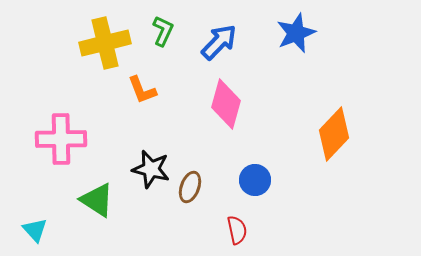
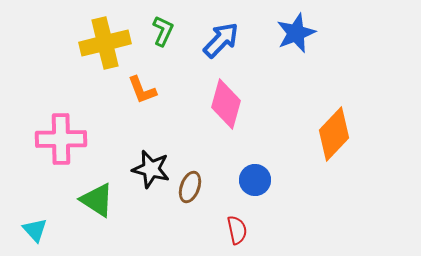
blue arrow: moved 2 px right, 2 px up
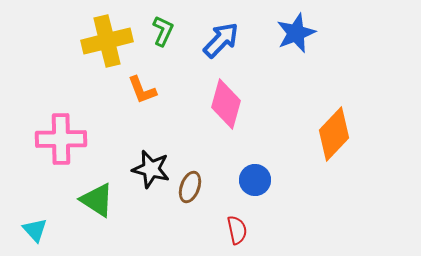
yellow cross: moved 2 px right, 2 px up
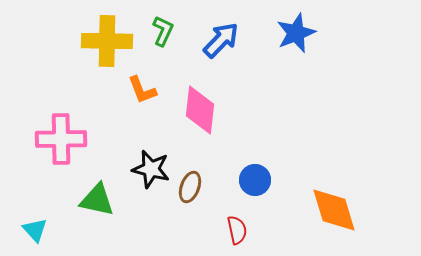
yellow cross: rotated 15 degrees clockwise
pink diamond: moved 26 px left, 6 px down; rotated 9 degrees counterclockwise
orange diamond: moved 76 px down; rotated 60 degrees counterclockwise
green triangle: rotated 21 degrees counterclockwise
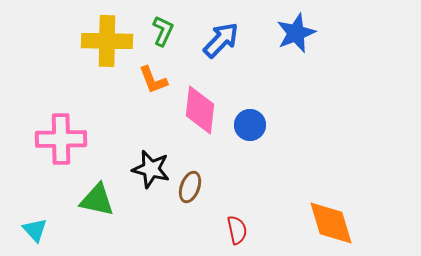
orange L-shape: moved 11 px right, 10 px up
blue circle: moved 5 px left, 55 px up
orange diamond: moved 3 px left, 13 px down
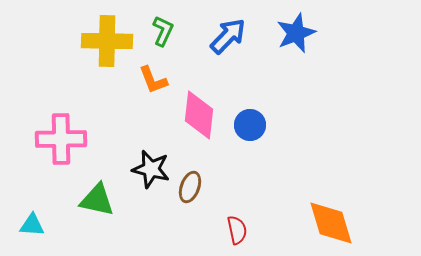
blue arrow: moved 7 px right, 4 px up
pink diamond: moved 1 px left, 5 px down
cyan triangle: moved 3 px left, 5 px up; rotated 44 degrees counterclockwise
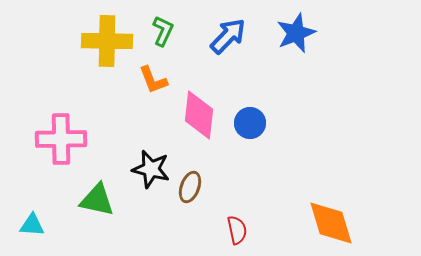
blue circle: moved 2 px up
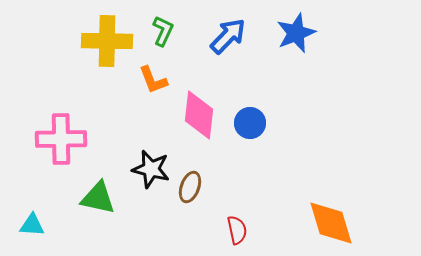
green triangle: moved 1 px right, 2 px up
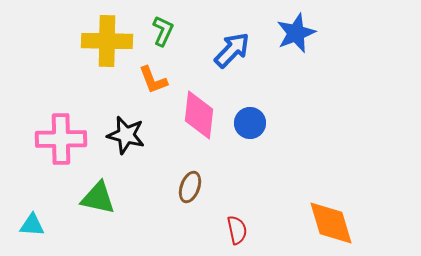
blue arrow: moved 4 px right, 14 px down
black star: moved 25 px left, 34 px up
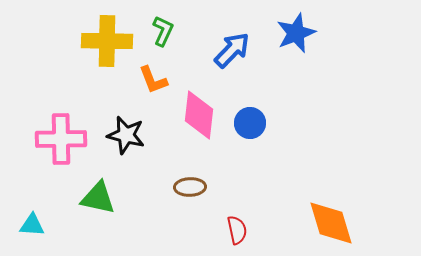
brown ellipse: rotated 68 degrees clockwise
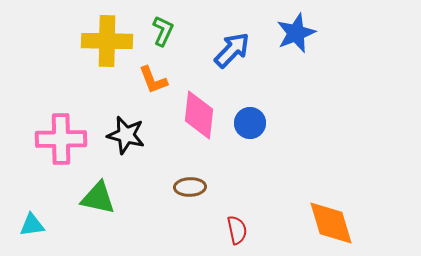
cyan triangle: rotated 12 degrees counterclockwise
